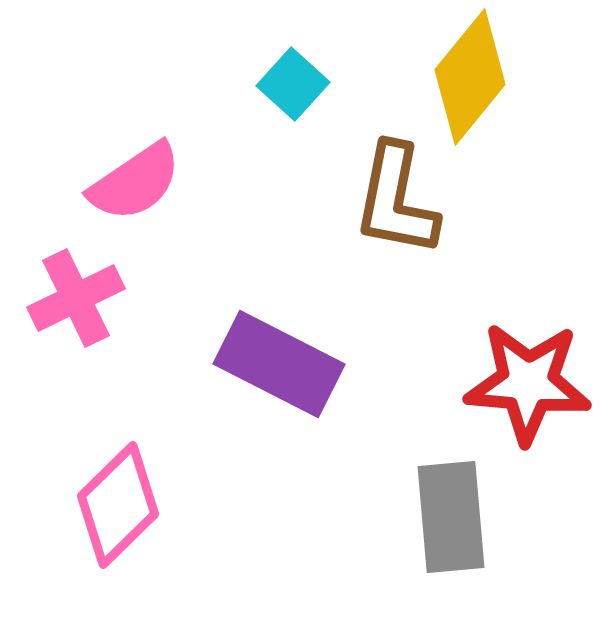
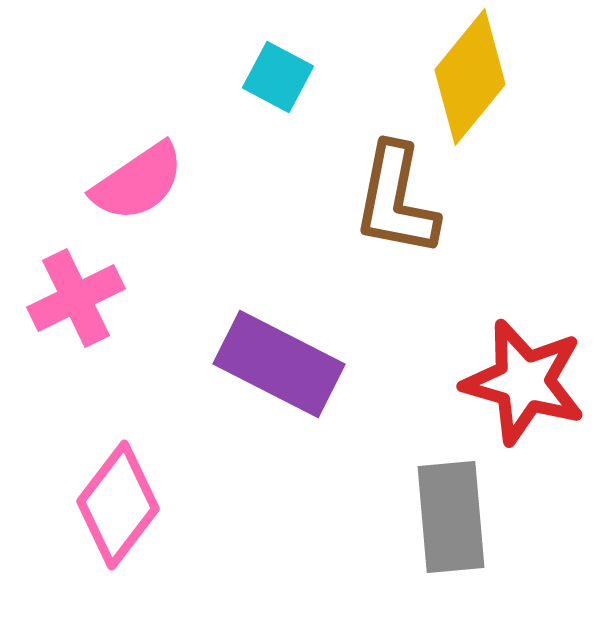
cyan square: moved 15 px left, 7 px up; rotated 14 degrees counterclockwise
pink semicircle: moved 3 px right
red star: moved 4 px left, 1 px up; rotated 11 degrees clockwise
pink diamond: rotated 8 degrees counterclockwise
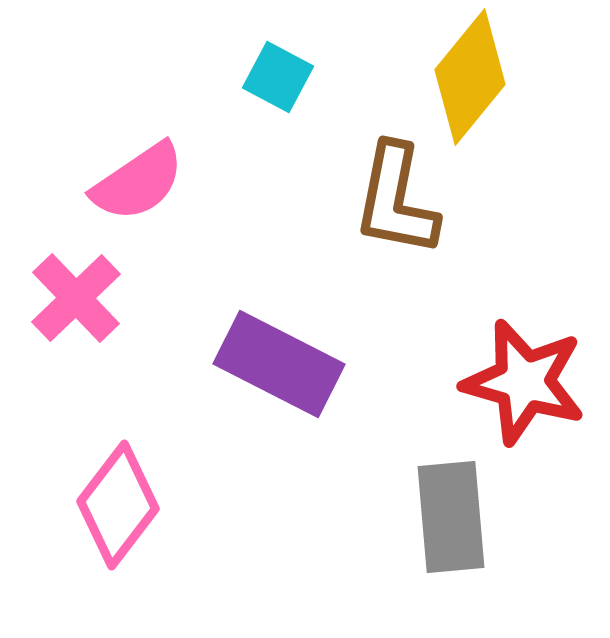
pink cross: rotated 18 degrees counterclockwise
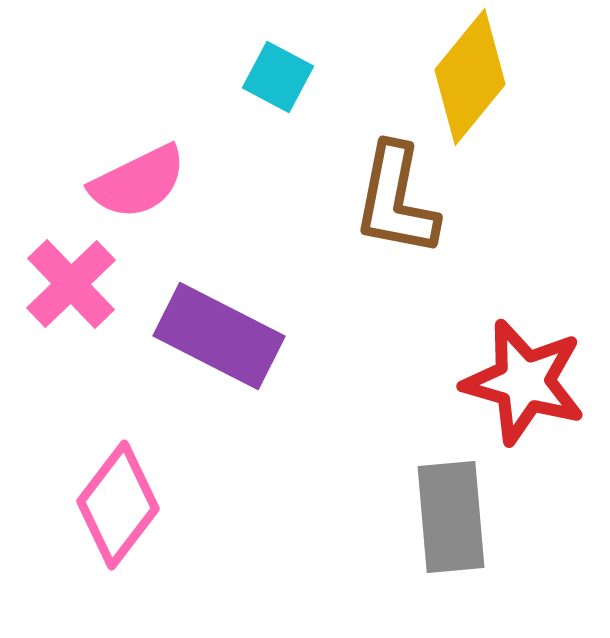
pink semicircle: rotated 8 degrees clockwise
pink cross: moved 5 px left, 14 px up
purple rectangle: moved 60 px left, 28 px up
